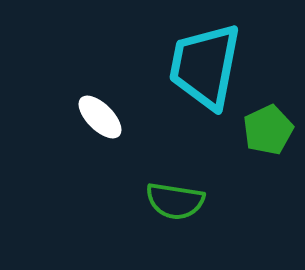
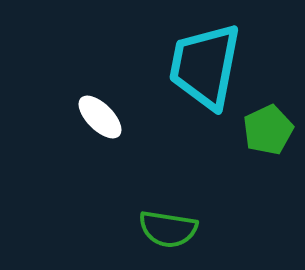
green semicircle: moved 7 px left, 28 px down
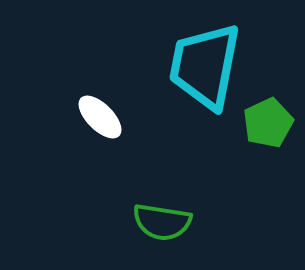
green pentagon: moved 7 px up
green semicircle: moved 6 px left, 7 px up
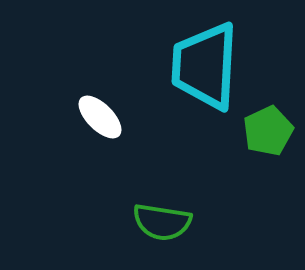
cyan trapezoid: rotated 8 degrees counterclockwise
green pentagon: moved 8 px down
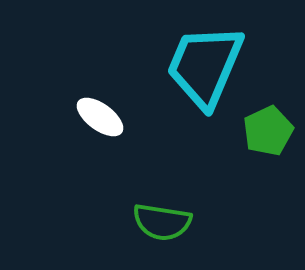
cyan trapezoid: rotated 20 degrees clockwise
white ellipse: rotated 9 degrees counterclockwise
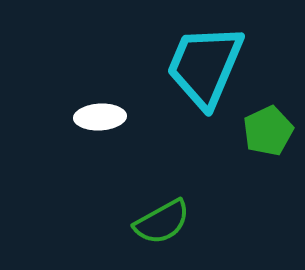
white ellipse: rotated 39 degrees counterclockwise
green semicircle: rotated 38 degrees counterclockwise
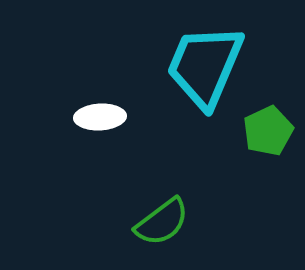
green semicircle: rotated 8 degrees counterclockwise
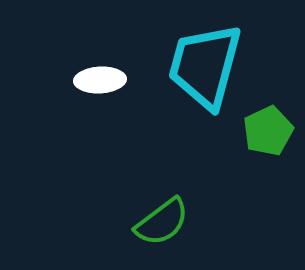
cyan trapezoid: rotated 8 degrees counterclockwise
white ellipse: moved 37 px up
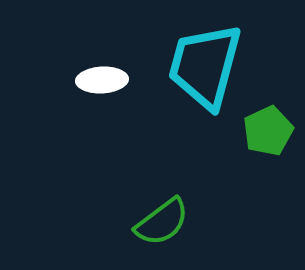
white ellipse: moved 2 px right
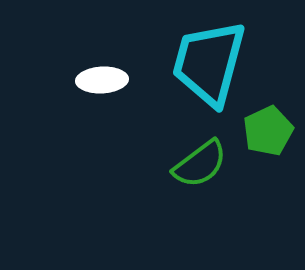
cyan trapezoid: moved 4 px right, 3 px up
green semicircle: moved 38 px right, 58 px up
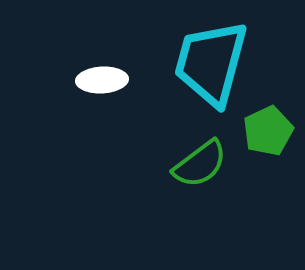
cyan trapezoid: moved 2 px right
